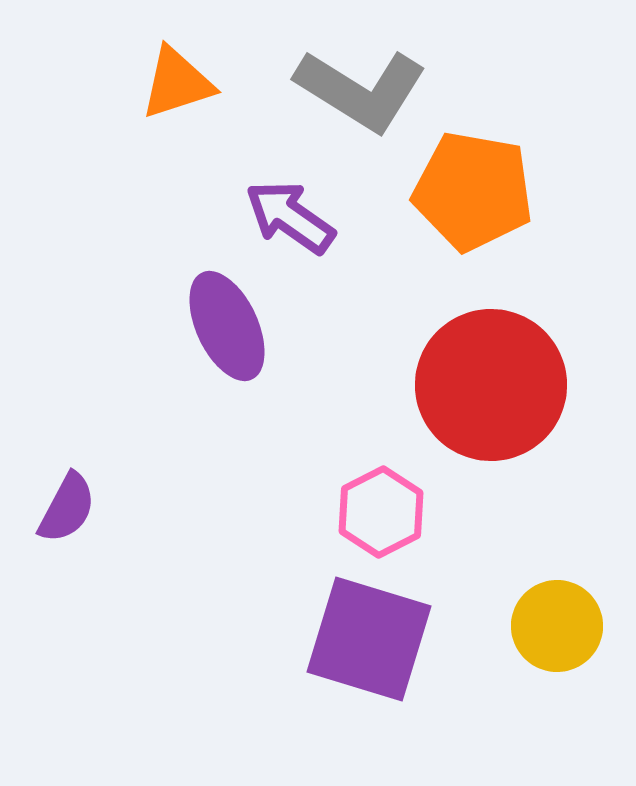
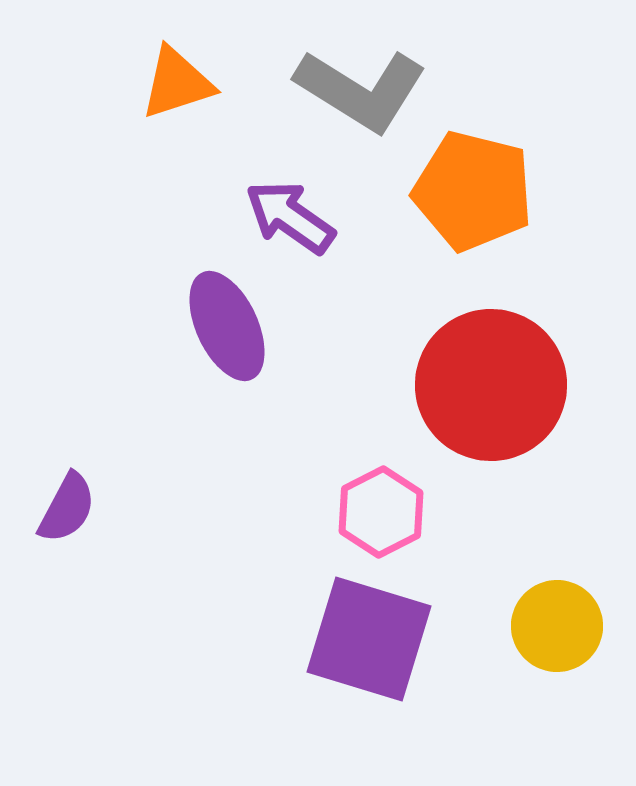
orange pentagon: rotated 4 degrees clockwise
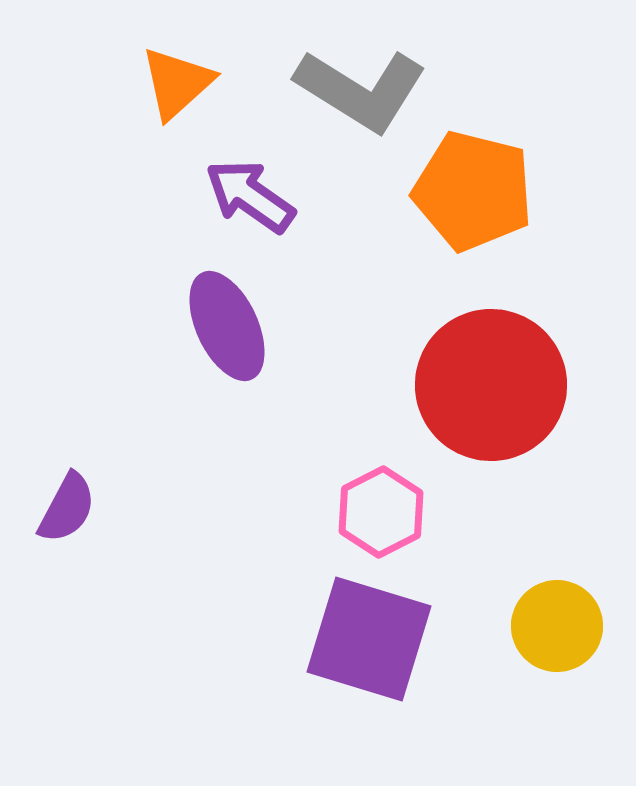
orange triangle: rotated 24 degrees counterclockwise
purple arrow: moved 40 px left, 21 px up
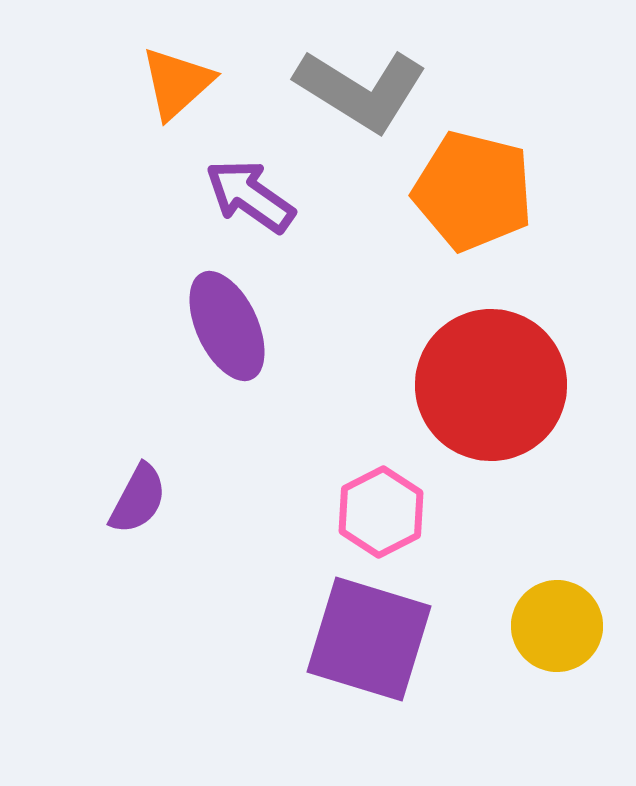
purple semicircle: moved 71 px right, 9 px up
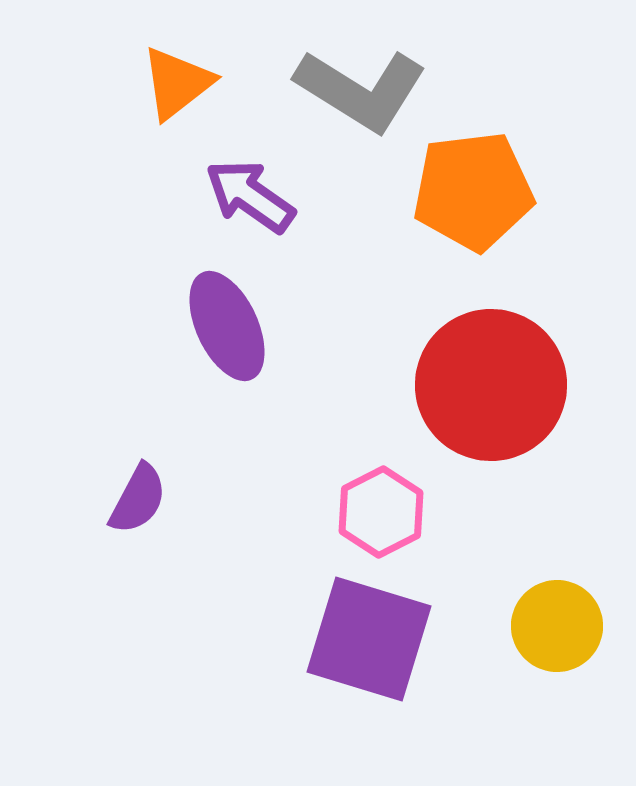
orange triangle: rotated 4 degrees clockwise
orange pentagon: rotated 21 degrees counterclockwise
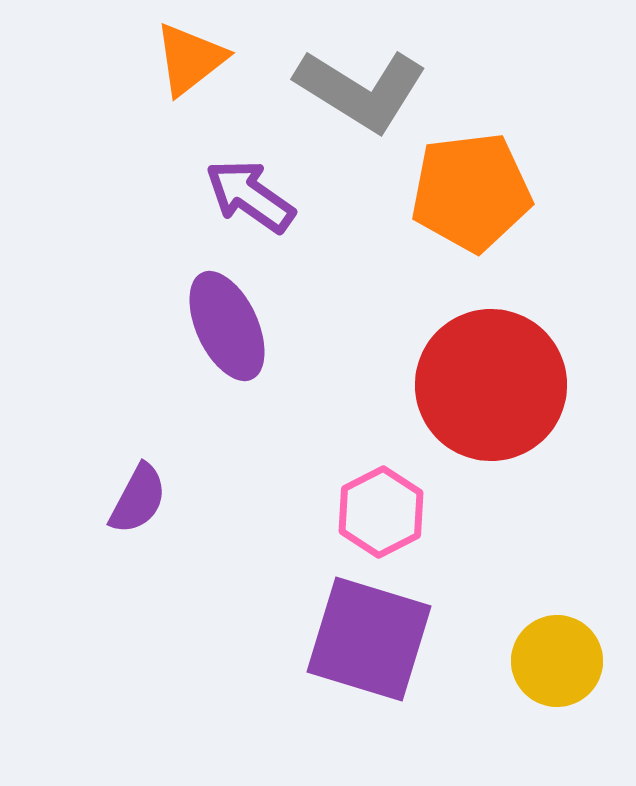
orange triangle: moved 13 px right, 24 px up
orange pentagon: moved 2 px left, 1 px down
yellow circle: moved 35 px down
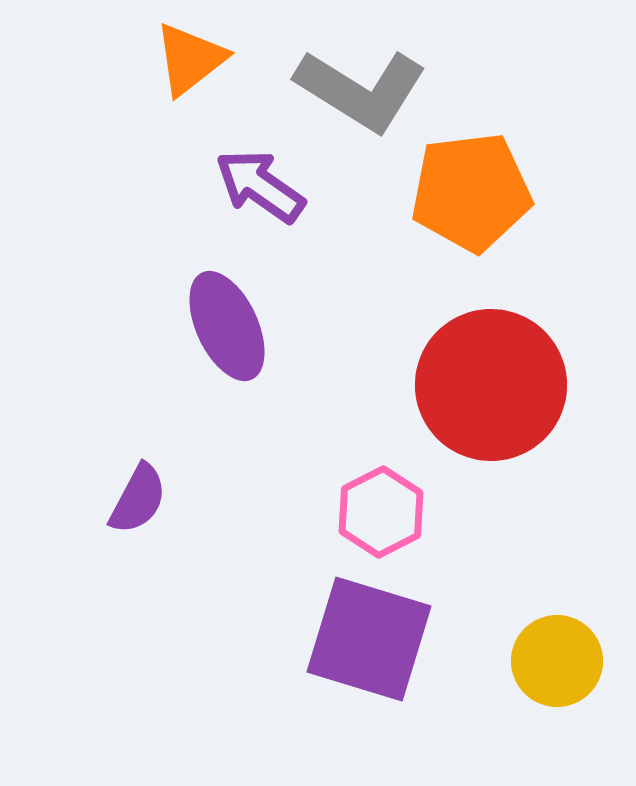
purple arrow: moved 10 px right, 10 px up
